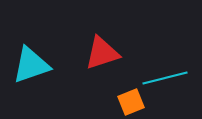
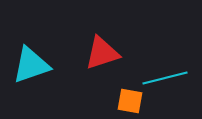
orange square: moved 1 px left, 1 px up; rotated 32 degrees clockwise
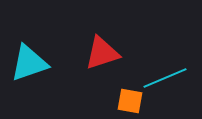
cyan triangle: moved 2 px left, 2 px up
cyan line: rotated 9 degrees counterclockwise
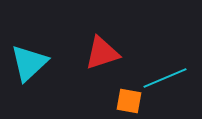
cyan triangle: rotated 24 degrees counterclockwise
orange square: moved 1 px left
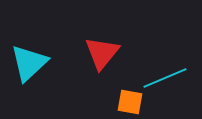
red triangle: rotated 33 degrees counterclockwise
orange square: moved 1 px right, 1 px down
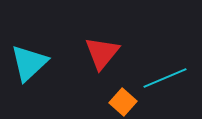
orange square: moved 7 px left; rotated 32 degrees clockwise
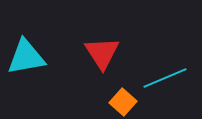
red triangle: rotated 12 degrees counterclockwise
cyan triangle: moved 3 px left, 6 px up; rotated 33 degrees clockwise
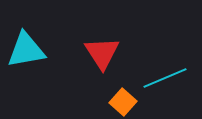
cyan triangle: moved 7 px up
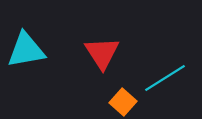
cyan line: rotated 9 degrees counterclockwise
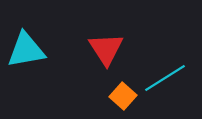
red triangle: moved 4 px right, 4 px up
orange square: moved 6 px up
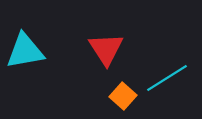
cyan triangle: moved 1 px left, 1 px down
cyan line: moved 2 px right
